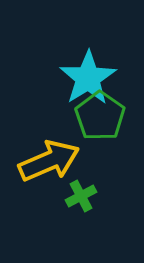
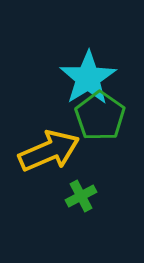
yellow arrow: moved 10 px up
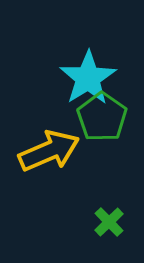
green pentagon: moved 2 px right, 1 px down
green cross: moved 28 px right, 26 px down; rotated 16 degrees counterclockwise
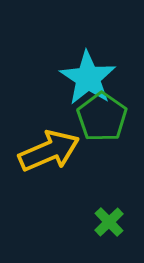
cyan star: rotated 6 degrees counterclockwise
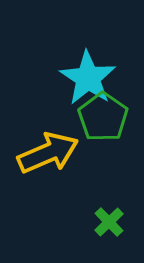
green pentagon: moved 1 px right
yellow arrow: moved 1 px left, 2 px down
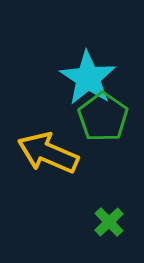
yellow arrow: rotated 134 degrees counterclockwise
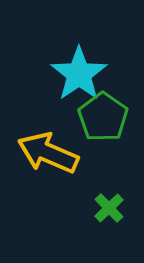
cyan star: moved 9 px left, 4 px up; rotated 4 degrees clockwise
green cross: moved 14 px up
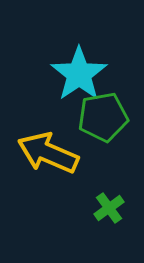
green pentagon: rotated 27 degrees clockwise
green cross: rotated 8 degrees clockwise
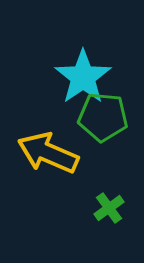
cyan star: moved 4 px right, 3 px down
green pentagon: rotated 15 degrees clockwise
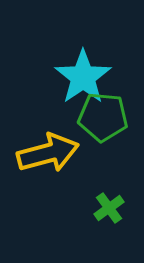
yellow arrow: rotated 142 degrees clockwise
